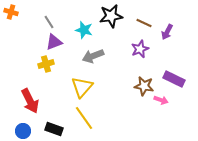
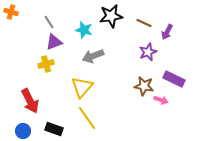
purple star: moved 8 px right, 3 px down
yellow line: moved 3 px right
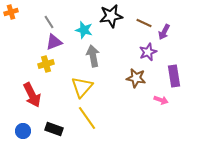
orange cross: rotated 32 degrees counterclockwise
purple arrow: moved 3 px left
gray arrow: rotated 100 degrees clockwise
purple rectangle: moved 3 px up; rotated 55 degrees clockwise
brown star: moved 8 px left, 8 px up
red arrow: moved 2 px right, 6 px up
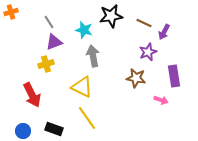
yellow triangle: rotated 45 degrees counterclockwise
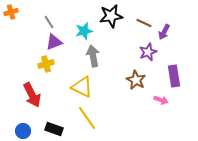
cyan star: moved 1 px down; rotated 30 degrees counterclockwise
brown star: moved 2 px down; rotated 18 degrees clockwise
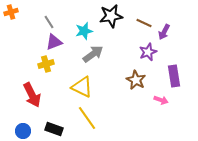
gray arrow: moved 2 px up; rotated 65 degrees clockwise
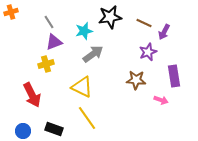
black star: moved 1 px left, 1 px down
brown star: rotated 24 degrees counterclockwise
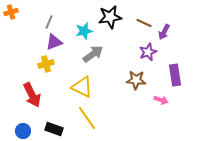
gray line: rotated 56 degrees clockwise
purple rectangle: moved 1 px right, 1 px up
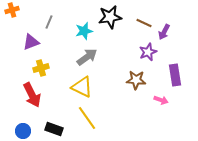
orange cross: moved 1 px right, 2 px up
purple triangle: moved 23 px left
gray arrow: moved 6 px left, 3 px down
yellow cross: moved 5 px left, 4 px down
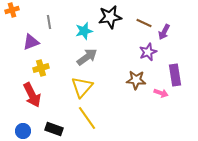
gray line: rotated 32 degrees counterclockwise
yellow triangle: rotated 45 degrees clockwise
pink arrow: moved 7 px up
